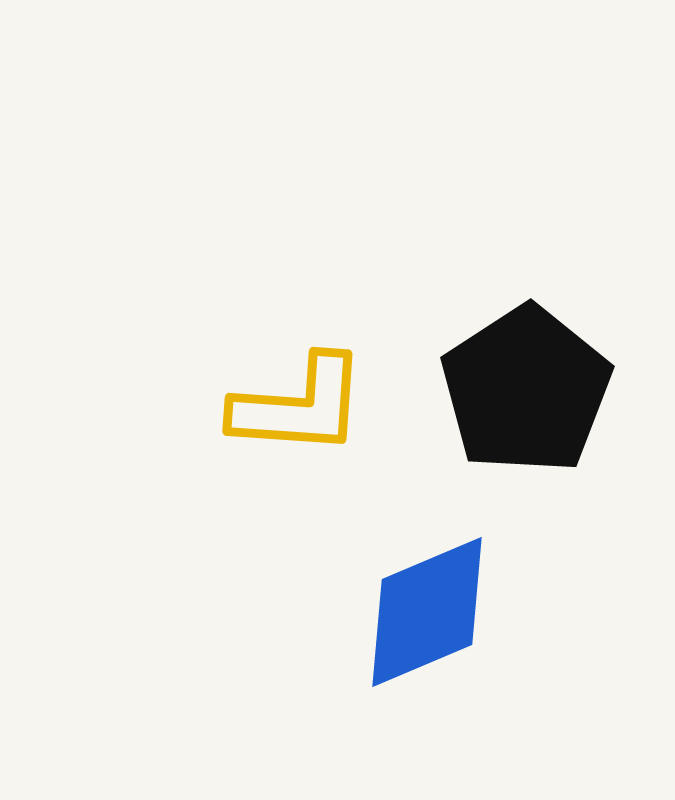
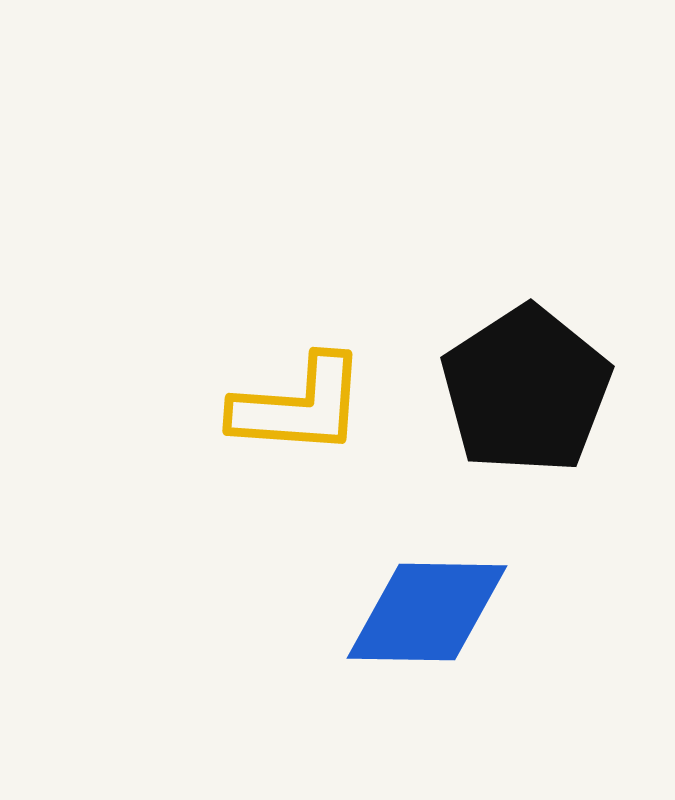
blue diamond: rotated 24 degrees clockwise
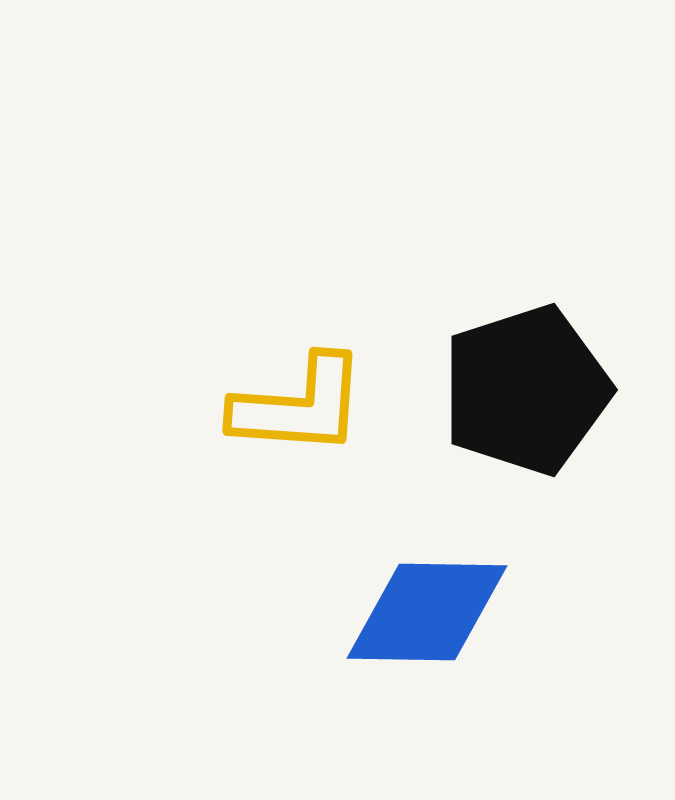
black pentagon: rotated 15 degrees clockwise
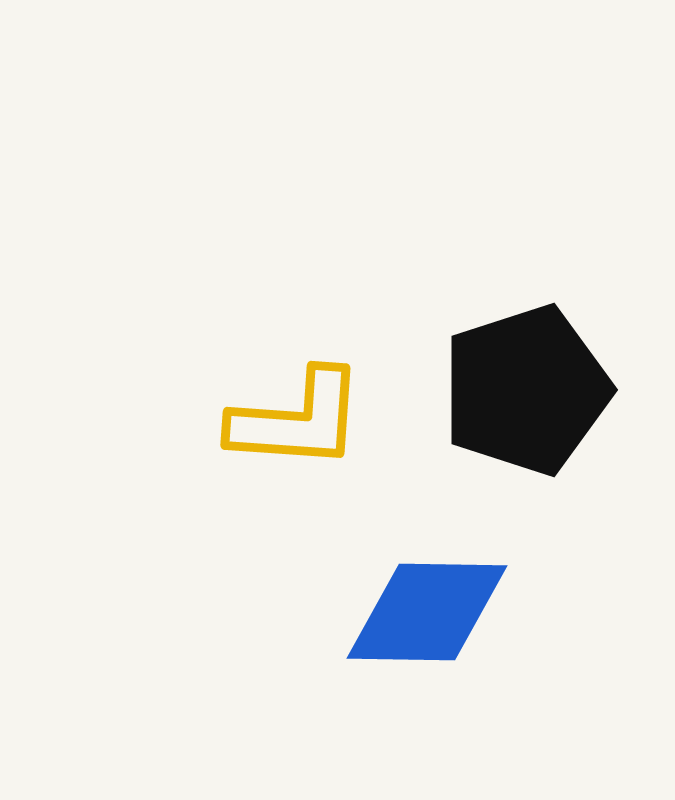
yellow L-shape: moved 2 px left, 14 px down
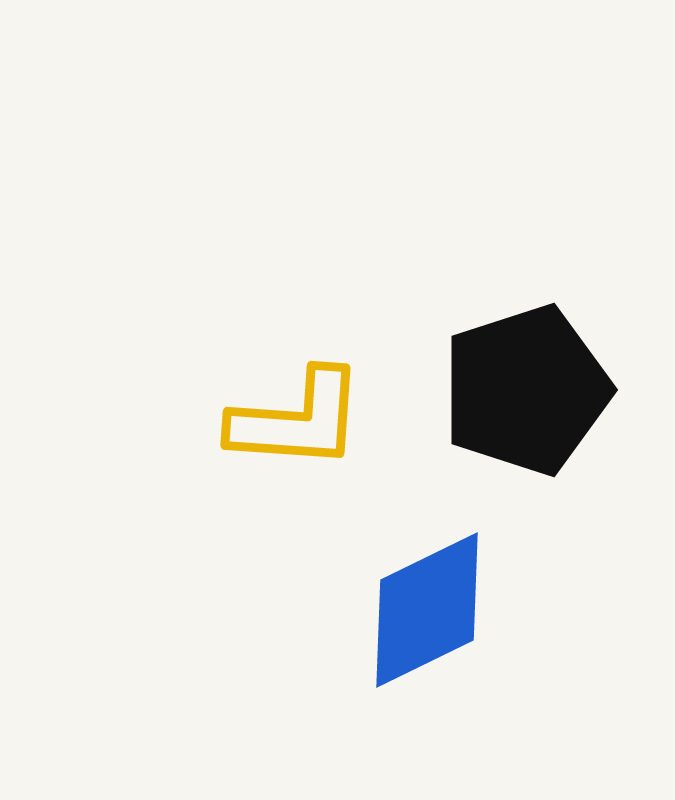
blue diamond: moved 2 px up; rotated 27 degrees counterclockwise
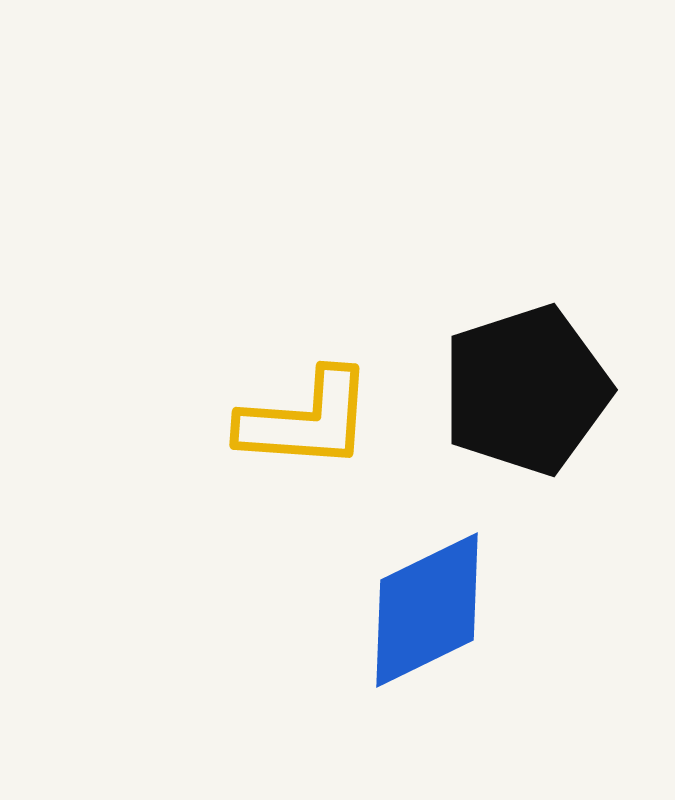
yellow L-shape: moved 9 px right
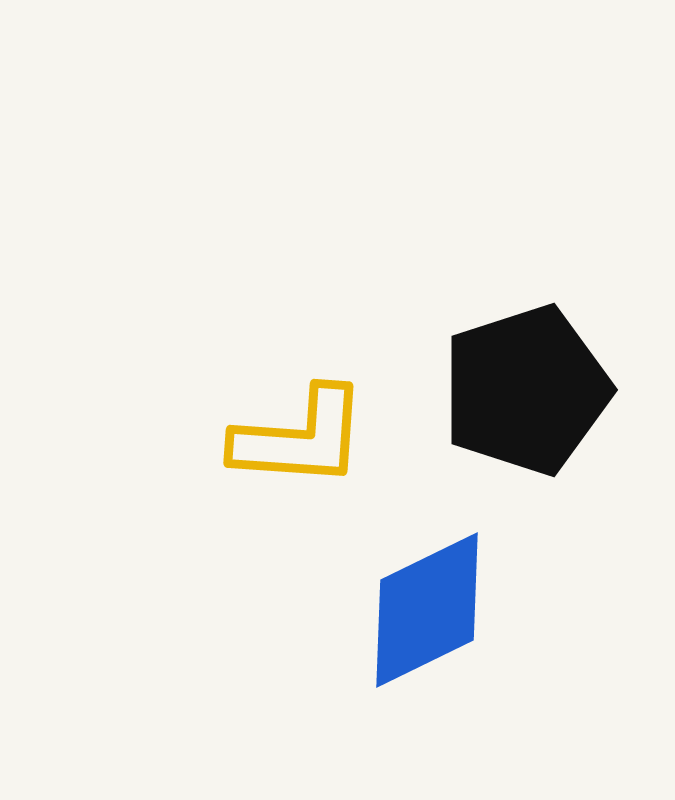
yellow L-shape: moved 6 px left, 18 px down
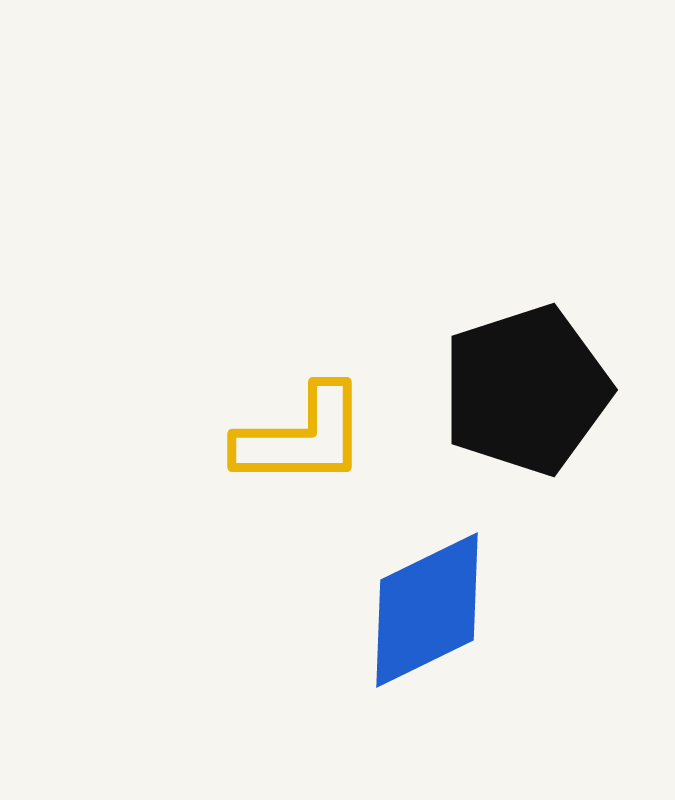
yellow L-shape: moved 2 px right, 1 px up; rotated 4 degrees counterclockwise
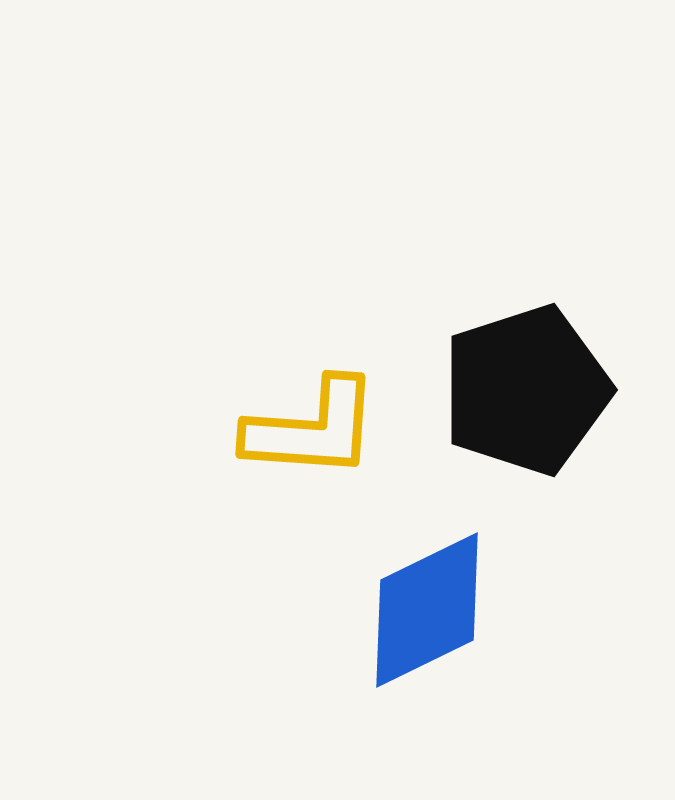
yellow L-shape: moved 10 px right, 8 px up; rotated 4 degrees clockwise
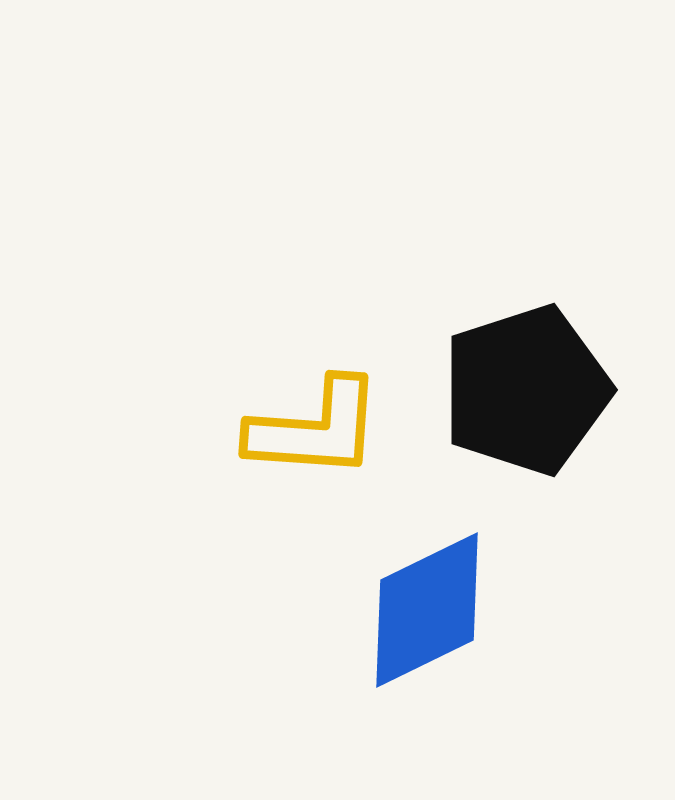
yellow L-shape: moved 3 px right
